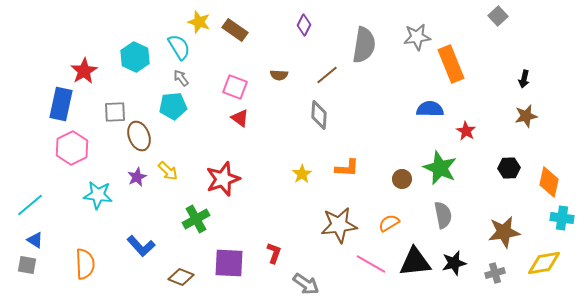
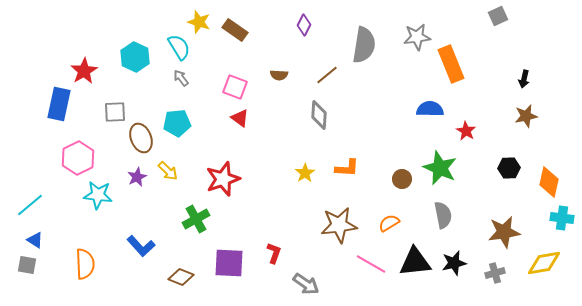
gray square at (498, 16): rotated 18 degrees clockwise
blue rectangle at (61, 104): moved 2 px left
cyan pentagon at (173, 106): moved 4 px right, 17 px down
brown ellipse at (139, 136): moved 2 px right, 2 px down
pink hexagon at (72, 148): moved 6 px right, 10 px down
yellow star at (302, 174): moved 3 px right, 1 px up
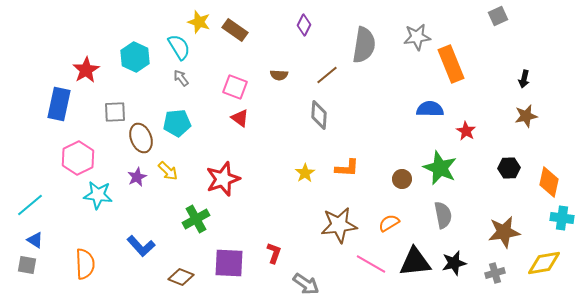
red star at (84, 71): moved 2 px right, 1 px up
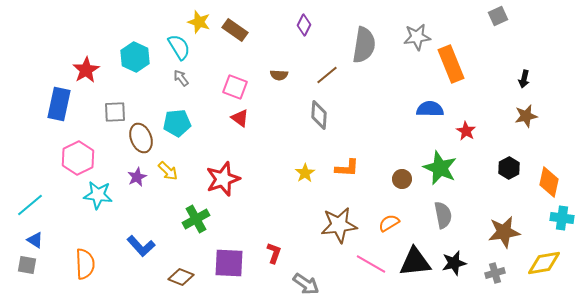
black hexagon at (509, 168): rotated 25 degrees counterclockwise
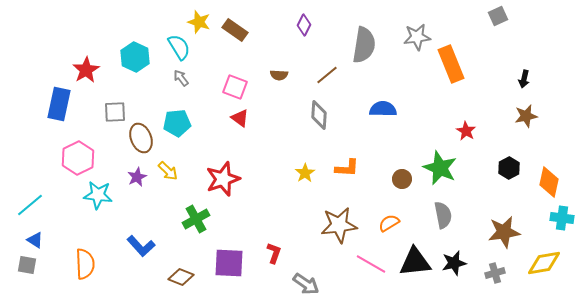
blue semicircle at (430, 109): moved 47 px left
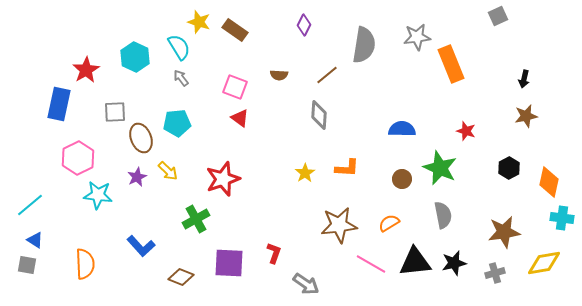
blue semicircle at (383, 109): moved 19 px right, 20 px down
red star at (466, 131): rotated 12 degrees counterclockwise
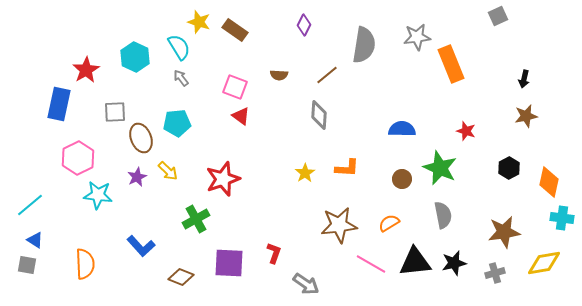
red triangle at (240, 118): moved 1 px right, 2 px up
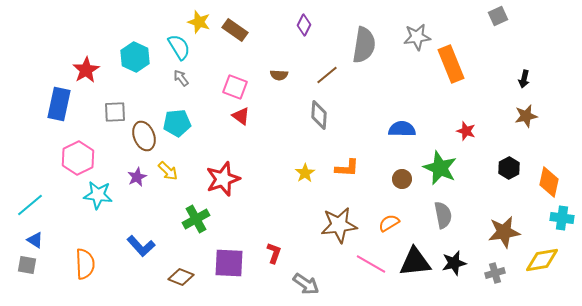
brown ellipse at (141, 138): moved 3 px right, 2 px up
yellow diamond at (544, 263): moved 2 px left, 3 px up
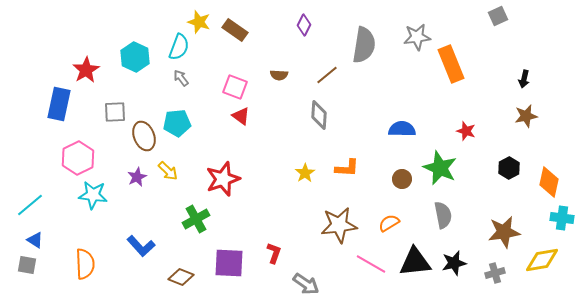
cyan semicircle at (179, 47): rotated 52 degrees clockwise
cyan star at (98, 195): moved 5 px left
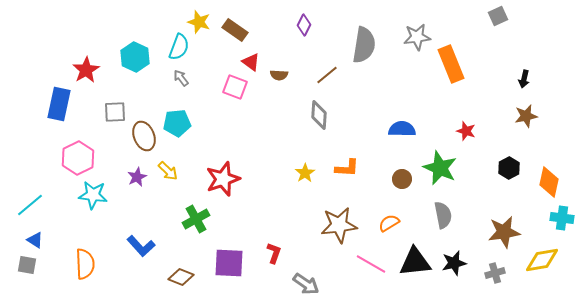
red triangle at (241, 116): moved 10 px right, 54 px up
